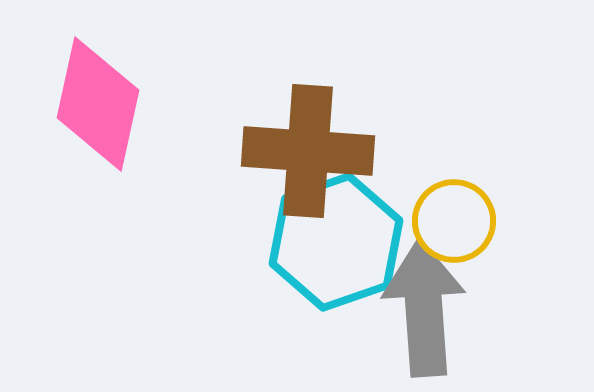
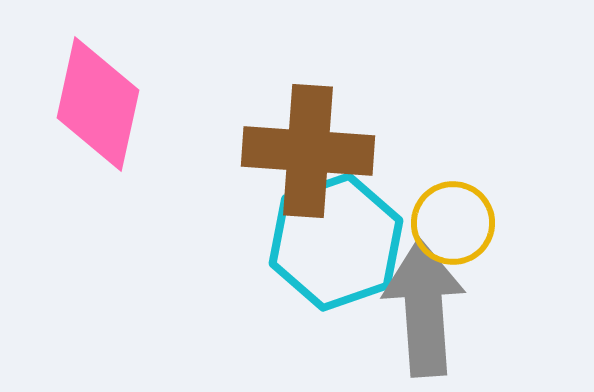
yellow circle: moved 1 px left, 2 px down
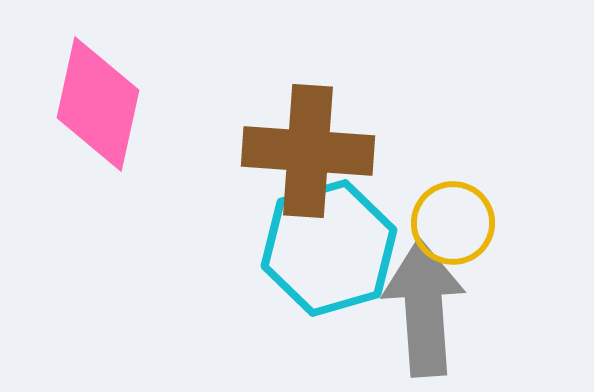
cyan hexagon: moved 7 px left, 6 px down; rotated 3 degrees clockwise
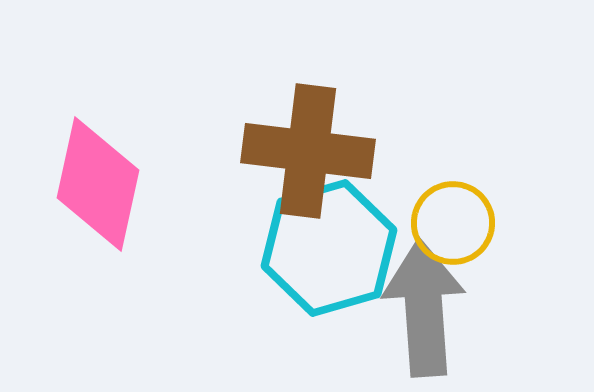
pink diamond: moved 80 px down
brown cross: rotated 3 degrees clockwise
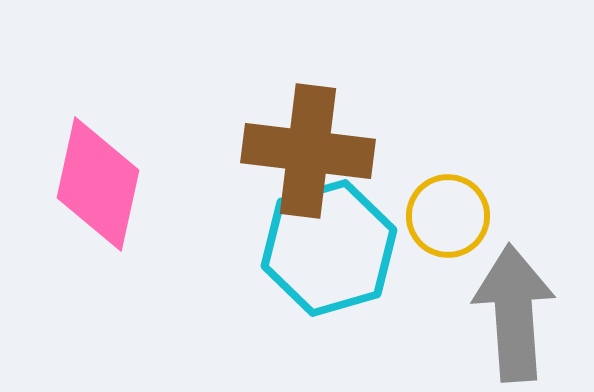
yellow circle: moved 5 px left, 7 px up
gray arrow: moved 90 px right, 5 px down
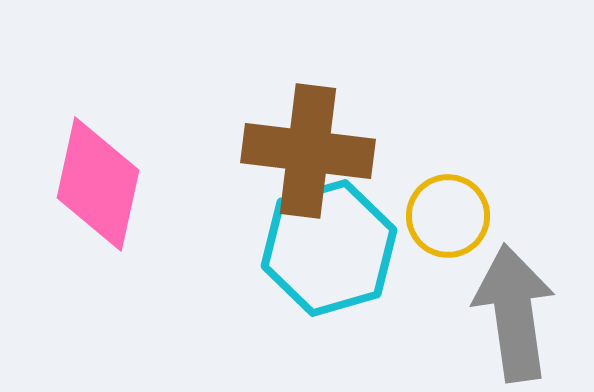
gray arrow: rotated 4 degrees counterclockwise
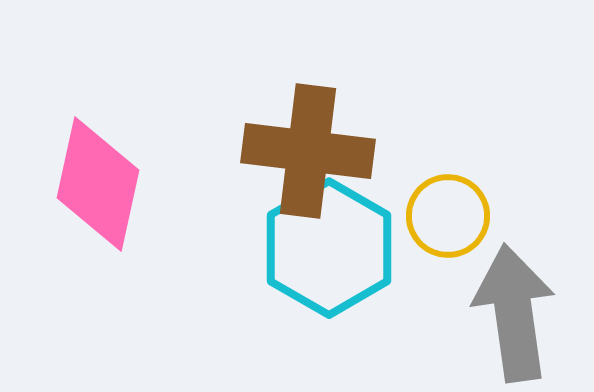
cyan hexagon: rotated 14 degrees counterclockwise
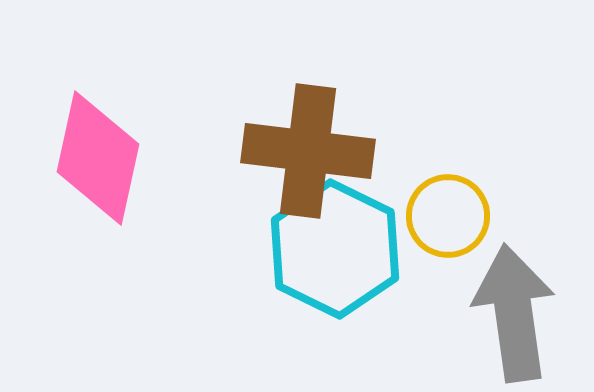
pink diamond: moved 26 px up
cyan hexagon: moved 6 px right, 1 px down; rotated 4 degrees counterclockwise
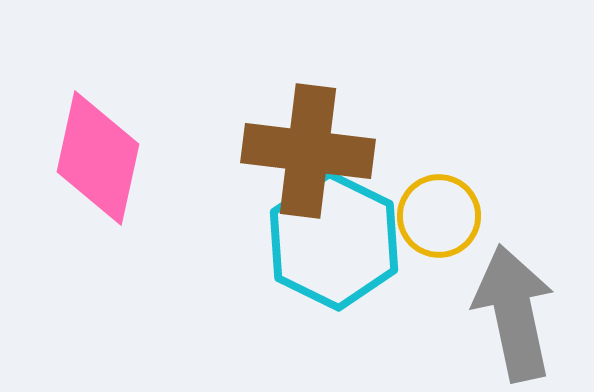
yellow circle: moved 9 px left
cyan hexagon: moved 1 px left, 8 px up
gray arrow: rotated 4 degrees counterclockwise
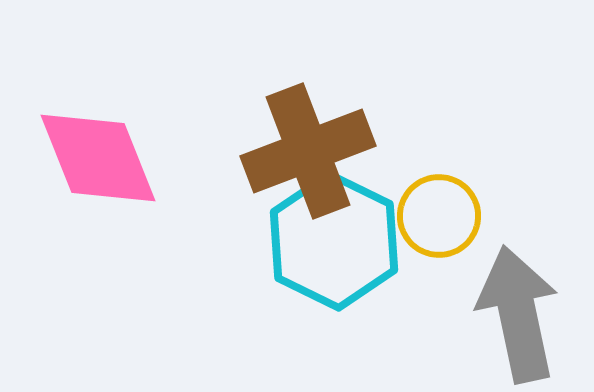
brown cross: rotated 28 degrees counterclockwise
pink diamond: rotated 34 degrees counterclockwise
gray arrow: moved 4 px right, 1 px down
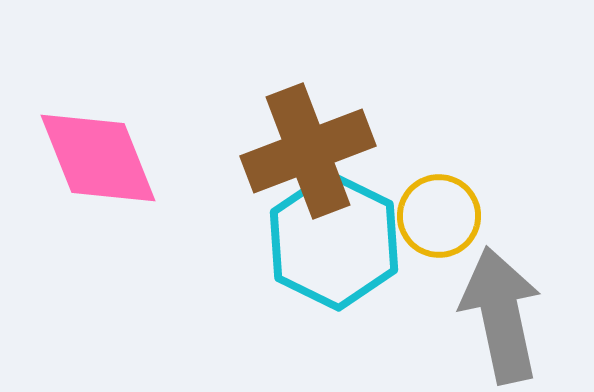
gray arrow: moved 17 px left, 1 px down
